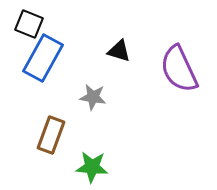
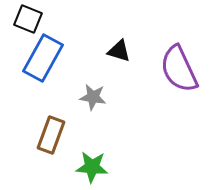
black square: moved 1 px left, 5 px up
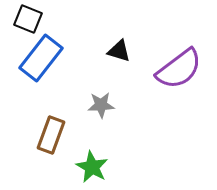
blue rectangle: moved 2 px left; rotated 9 degrees clockwise
purple semicircle: rotated 102 degrees counterclockwise
gray star: moved 8 px right, 8 px down; rotated 12 degrees counterclockwise
green star: rotated 24 degrees clockwise
